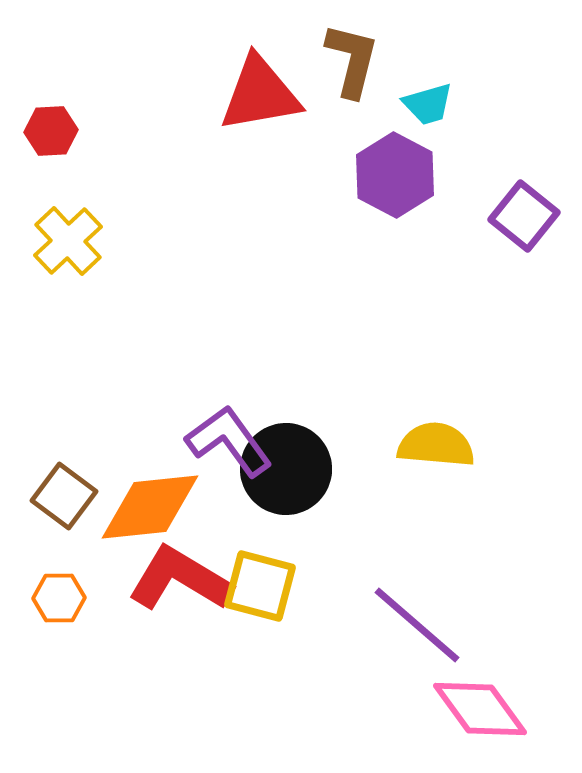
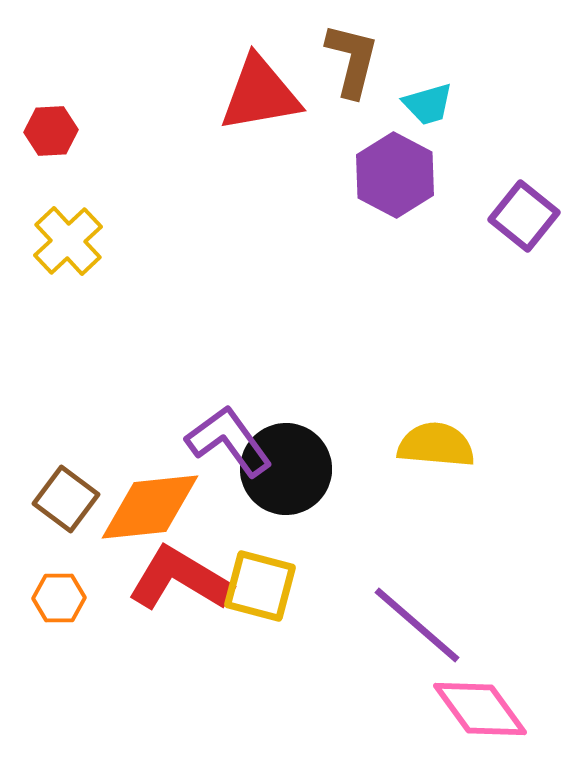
brown square: moved 2 px right, 3 px down
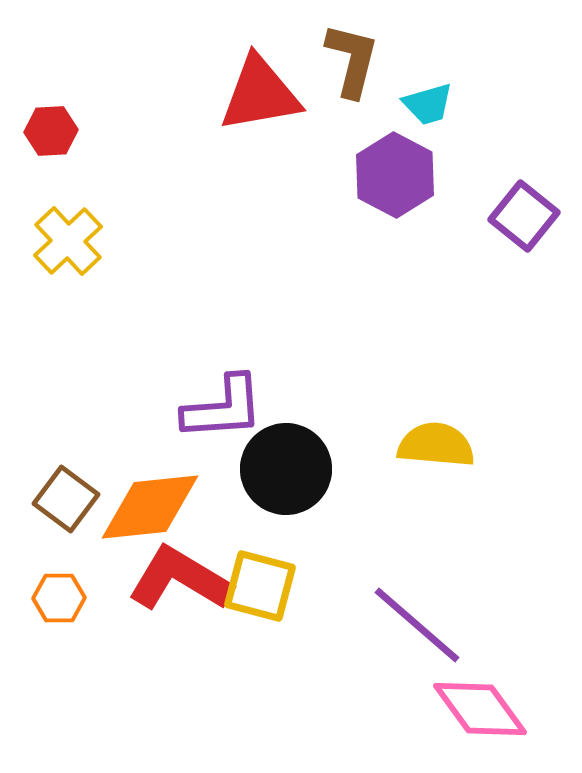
purple L-shape: moved 6 px left, 33 px up; rotated 122 degrees clockwise
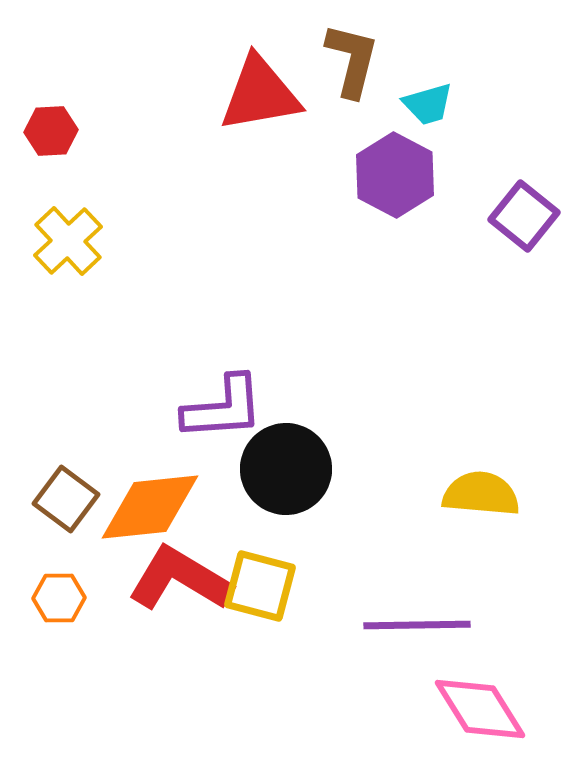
yellow semicircle: moved 45 px right, 49 px down
purple line: rotated 42 degrees counterclockwise
pink diamond: rotated 4 degrees clockwise
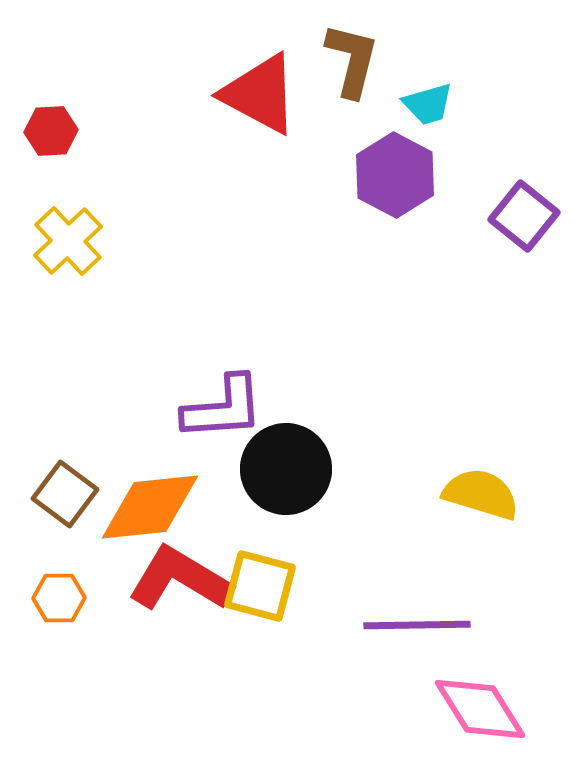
red triangle: rotated 38 degrees clockwise
yellow semicircle: rotated 12 degrees clockwise
brown square: moved 1 px left, 5 px up
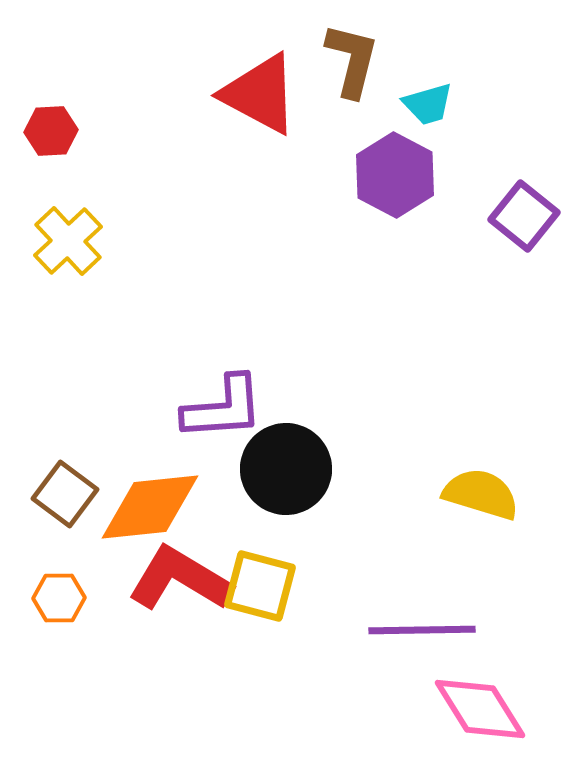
purple line: moved 5 px right, 5 px down
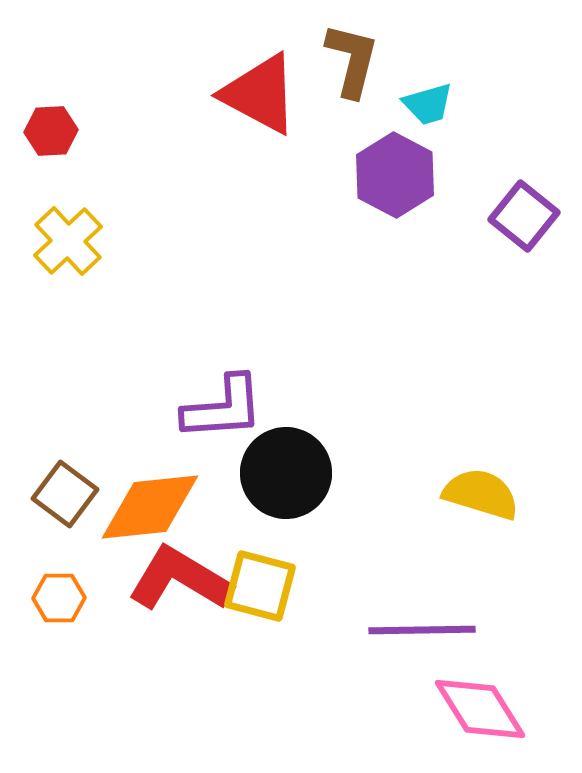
black circle: moved 4 px down
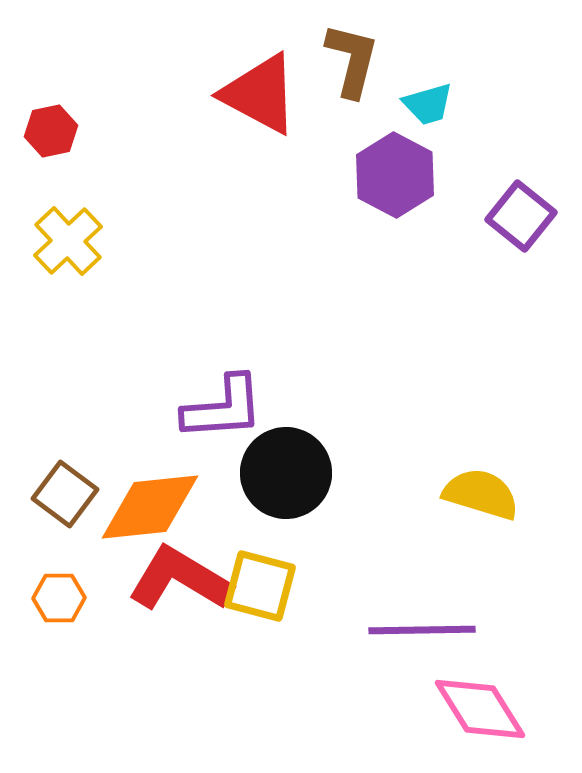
red hexagon: rotated 9 degrees counterclockwise
purple square: moved 3 px left
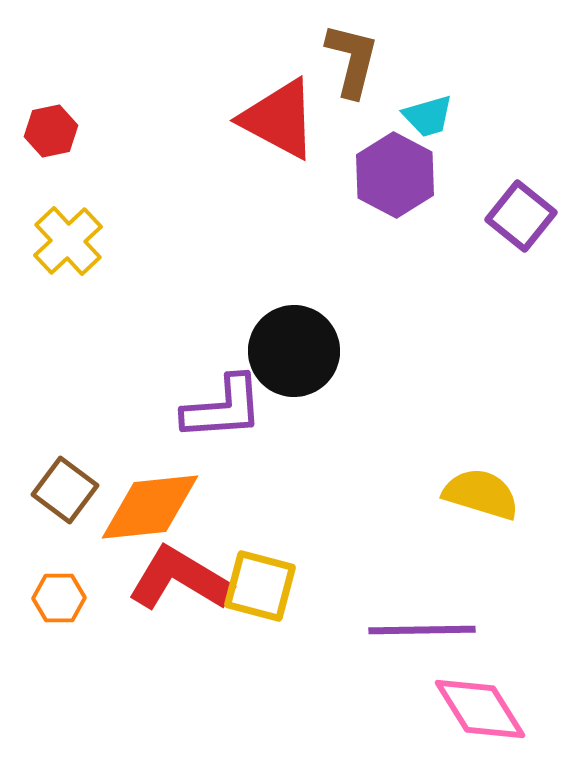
red triangle: moved 19 px right, 25 px down
cyan trapezoid: moved 12 px down
black circle: moved 8 px right, 122 px up
brown square: moved 4 px up
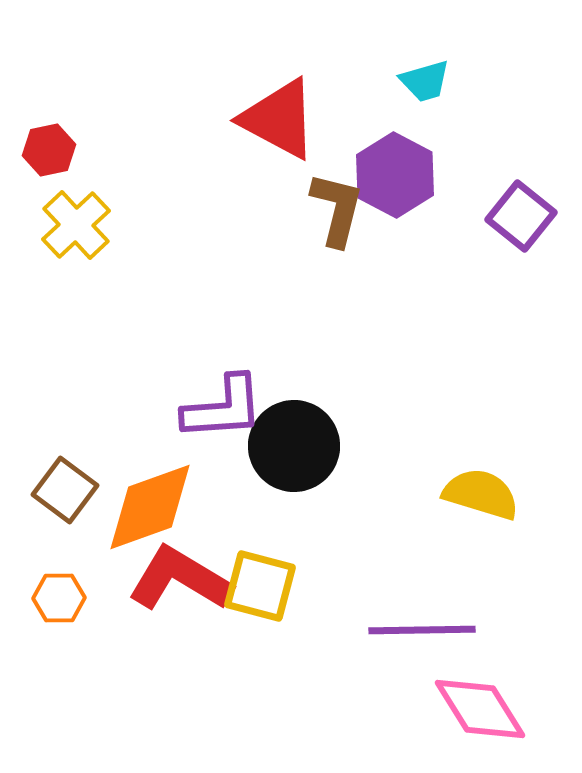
brown L-shape: moved 15 px left, 149 px down
cyan trapezoid: moved 3 px left, 35 px up
red hexagon: moved 2 px left, 19 px down
yellow cross: moved 8 px right, 16 px up
black circle: moved 95 px down
orange diamond: rotated 14 degrees counterclockwise
